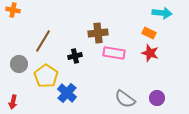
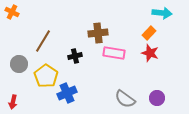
orange cross: moved 1 px left, 2 px down; rotated 16 degrees clockwise
orange rectangle: rotated 72 degrees counterclockwise
blue cross: rotated 24 degrees clockwise
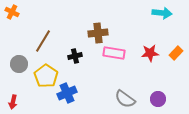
orange rectangle: moved 27 px right, 20 px down
red star: rotated 24 degrees counterclockwise
purple circle: moved 1 px right, 1 px down
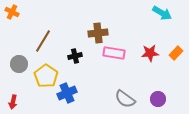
cyan arrow: rotated 24 degrees clockwise
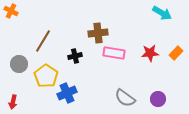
orange cross: moved 1 px left, 1 px up
gray semicircle: moved 1 px up
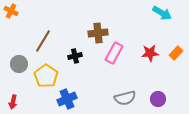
pink rectangle: rotated 70 degrees counterclockwise
blue cross: moved 6 px down
gray semicircle: rotated 50 degrees counterclockwise
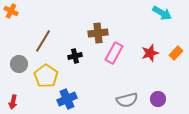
red star: rotated 12 degrees counterclockwise
gray semicircle: moved 2 px right, 2 px down
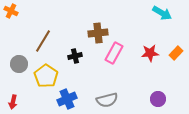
red star: rotated 12 degrees clockwise
gray semicircle: moved 20 px left
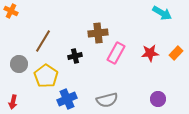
pink rectangle: moved 2 px right
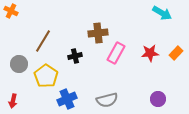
red arrow: moved 1 px up
